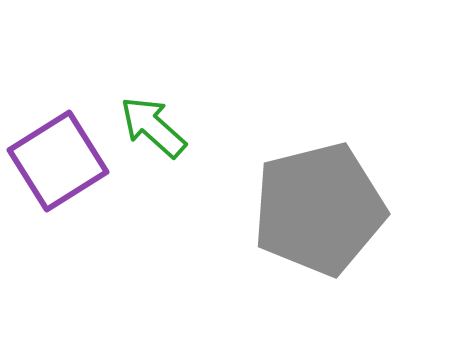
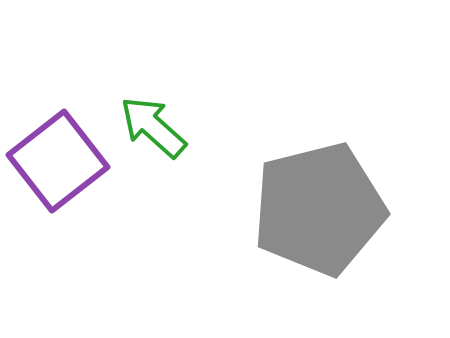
purple square: rotated 6 degrees counterclockwise
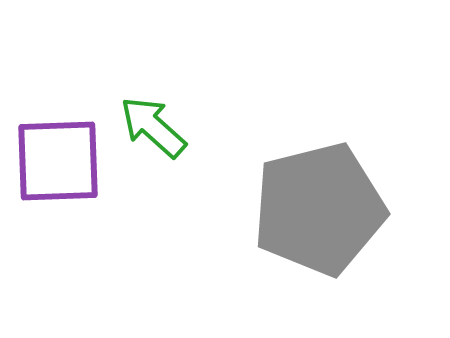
purple square: rotated 36 degrees clockwise
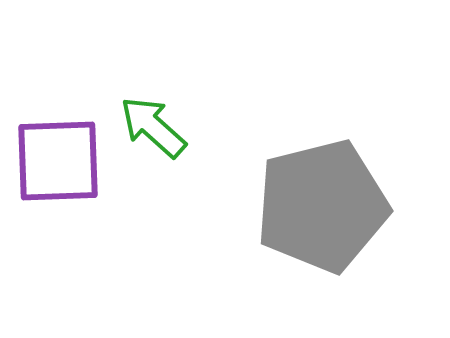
gray pentagon: moved 3 px right, 3 px up
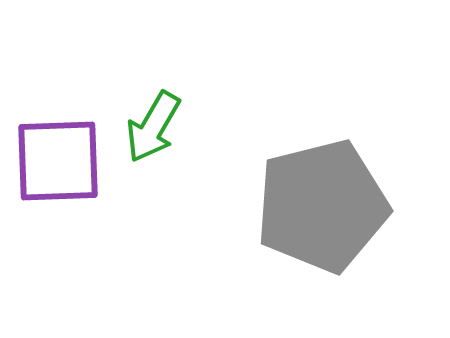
green arrow: rotated 102 degrees counterclockwise
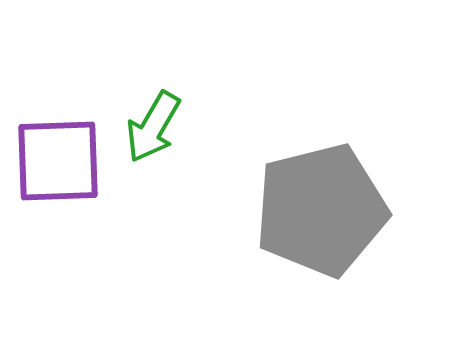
gray pentagon: moved 1 px left, 4 px down
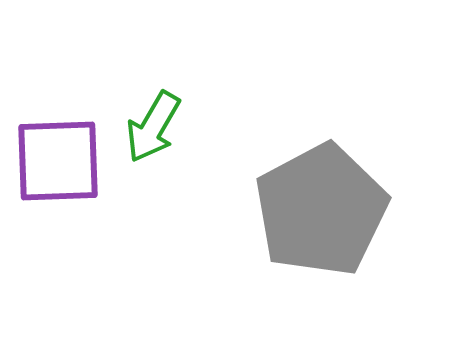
gray pentagon: rotated 14 degrees counterclockwise
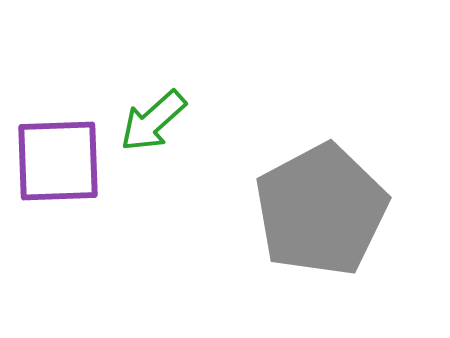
green arrow: moved 6 px up; rotated 18 degrees clockwise
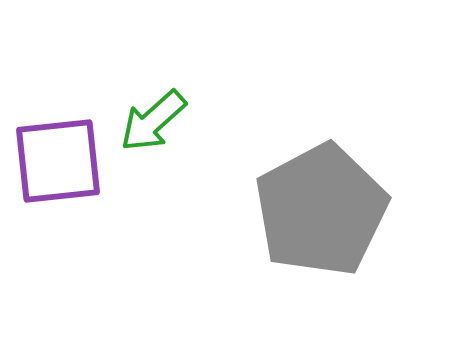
purple square: rotated 4 degrees counterclockwise
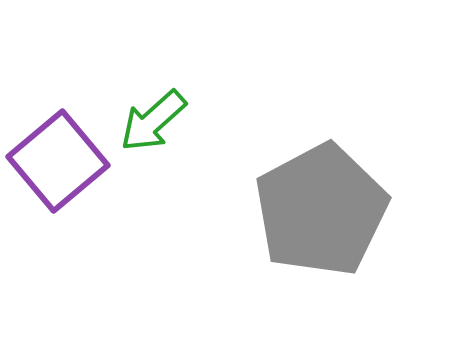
purple square: rotated 34 degrees counterclockwise
